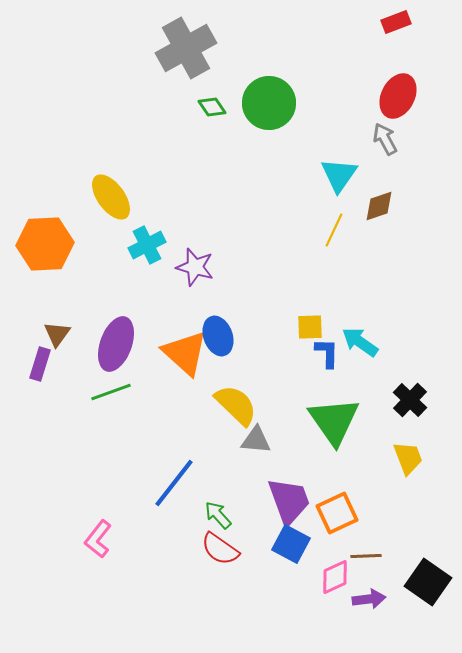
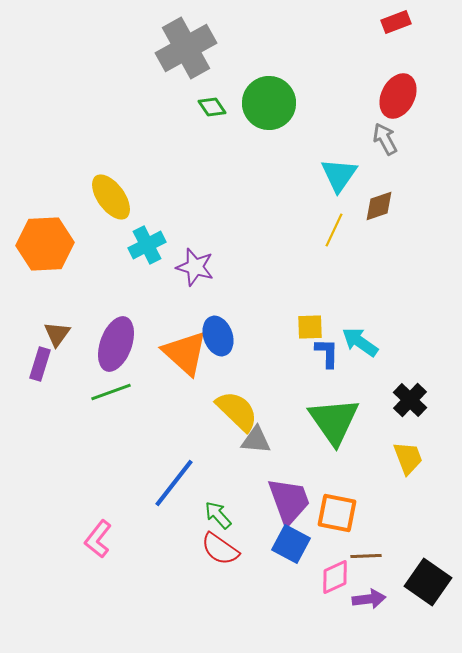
yellow semicircle: moved 1 px right, 6 px down
orange square: rotated 36 degrees clockwise
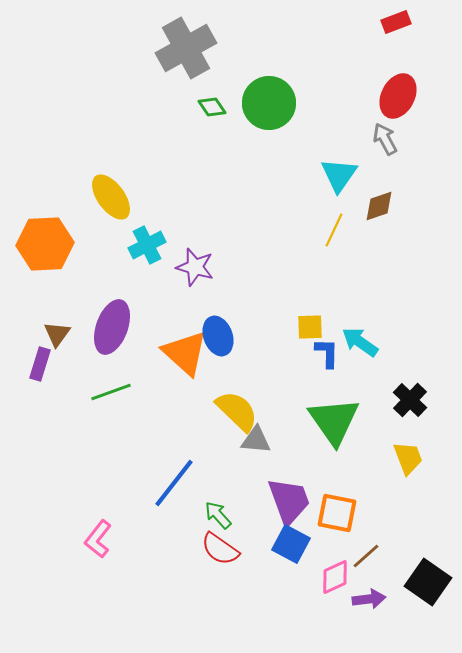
purple ellipse: moved 4 px left, 17 px up
brown line: rotated 40 degrees counterclockwise
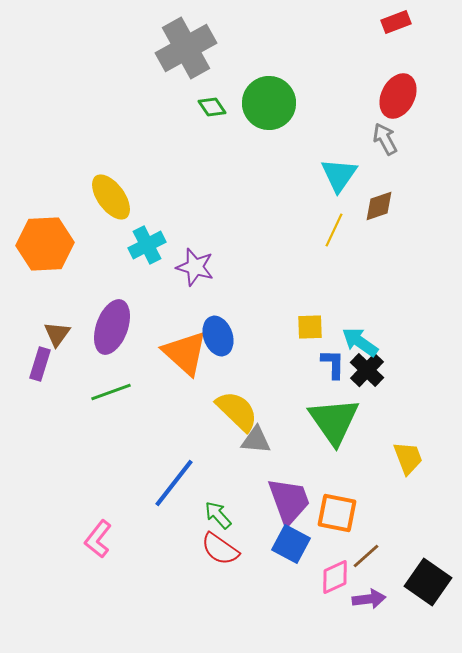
blue L-shape: moved 6 px right, 11 px down
black cross: moved 43 px left, 30 px up
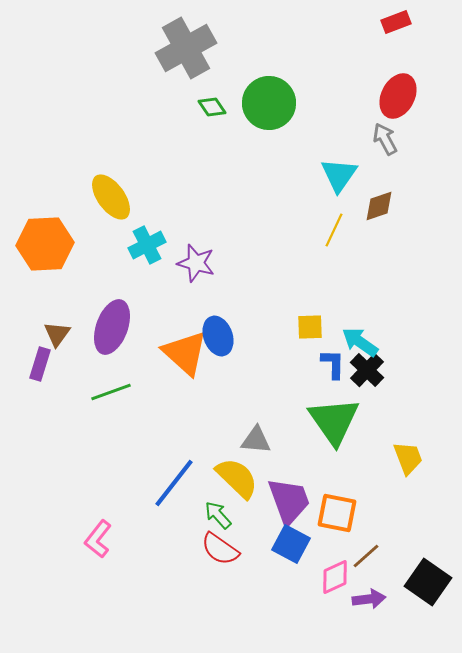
purple star: moved 1 px right, 4 px up
yellow semicircle: moved 67 px down
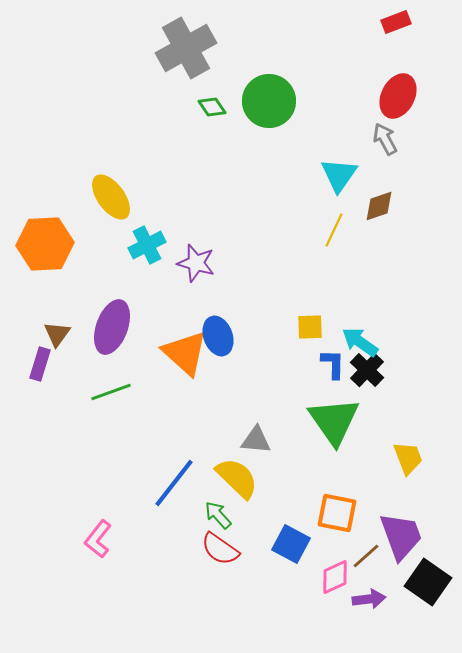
green circle: moved 2 px up
purple trapezoid: moved 112 px right, 35 px down
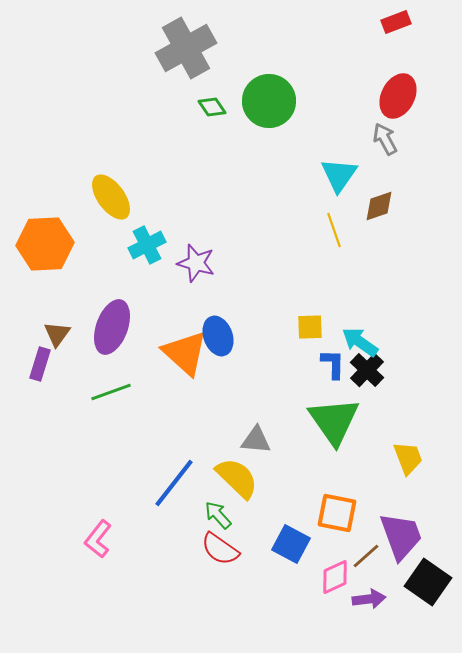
yellow line: rotated 44 degrees counterclockwise
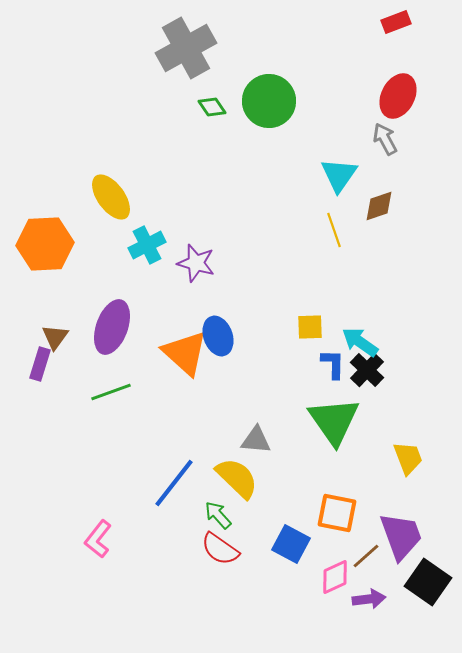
brown triangle: moved 2 px left, 3 px down
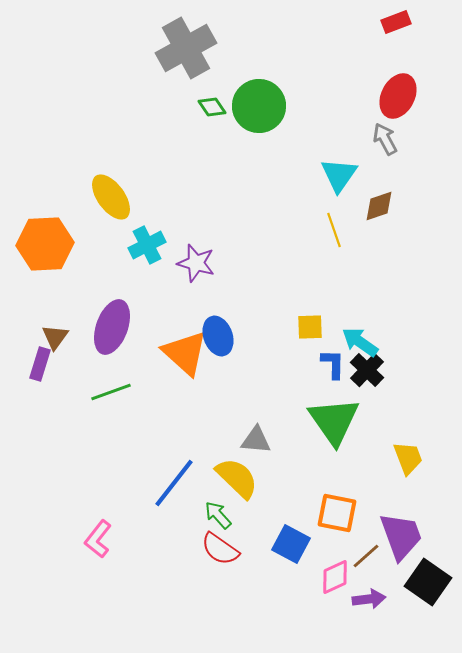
green circle: moved 10 px left, 5 px down
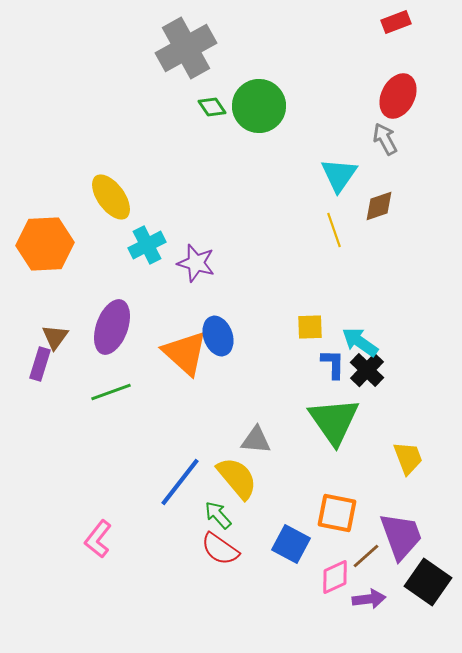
yellow semicircle: rotated 6 degrees clockwise
blue line: moved 6 px right, 1 px up
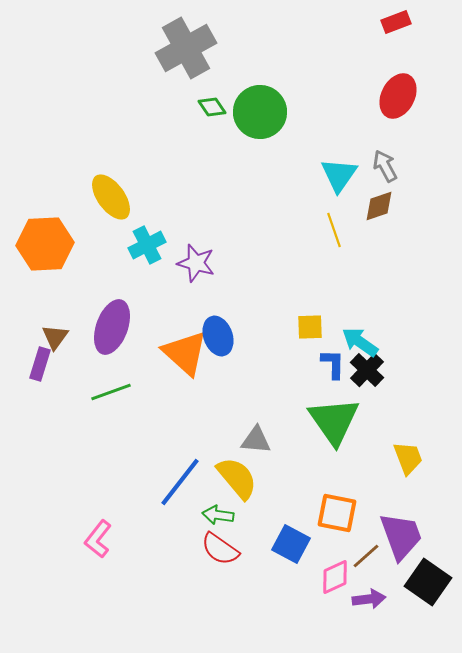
green circle: moved 1 px right, 6 px down
gray arrow: moved 27 px down
green arrow: rotated 40 degrees counterclockwise
